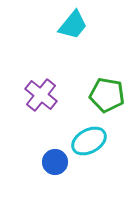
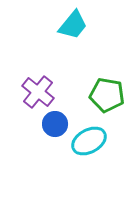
purple cross: moved 3 px left, 3 px up
blue circle: moved 38 px up
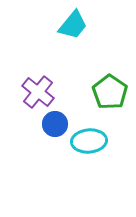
green pentagon: moved 3 px right, 3 px up; rotated 24 degrees clockwise
cyan ellipse: rotated 24 degrees clockwise
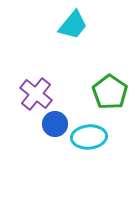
purple cross: moved 2 px left, 2 px down
cyan ellipse: moved 4 px up
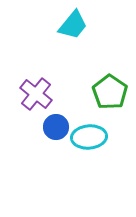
blue circle: moved 1 px right, 3 px down
